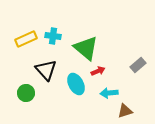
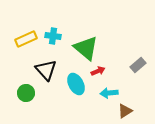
brown triangle: rotated 14 degrees counterclockwise
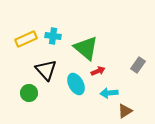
gray rectangle: rotated 14 degrees counterclockwise
green circle: moved 3 px right
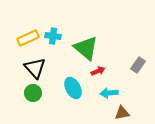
yellow rectangle: moved 2 px right, 1 px up
black triangle: moved 11 px left, 2 px up
cyan ellipse: moved 3 px left, 4 px down
green circle: moved 4 px right
brown triangle: moved 3 px left, 2 px down; rotated 21 degrees clockwise
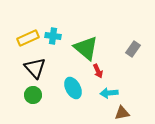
gray rectangle: moved 5 px left, 16 px up
red arrow: rotated 88 degrees clockwise
green circle: moved 2 px down
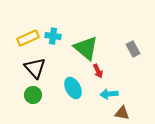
gray rectangle: rotated 63 degrees counterclockwise
cyan arrow: moved 1 px down
brown triangle: rotated 21 degrees clockwise
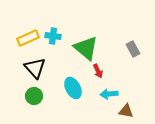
green circle: moved 1 px right, 1 px down
brown triangle: moved 4 px right, 2 px up
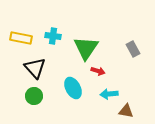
yellow rectangle: moved 7 px left; rotated 35 degrees clockwise
green triangle: rotated 24 degrees clockwise
red arrow: rotated 48 degrees counterclockwise
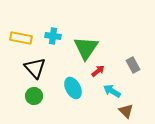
gray rectangle: moved 16 px down
red arrow: rotated 56 degrees counterclockwise
cyan arrow: moved 3 px right, 3 px up; rotated 36 degrees clockwise
brown triangle: rotated 35 degrees clockwise
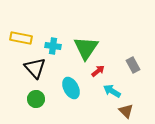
cyan cross: moved 10 px down
cyan ellipse: moved 2 px left
green circle: moved 2 px right, 3 px down
